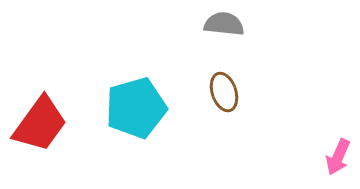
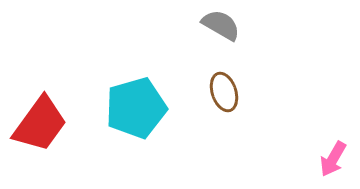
gray semicircle: moved 3 px left, 1 px down; rotated 24 degrees clockwise
pink arrow: moved 5 px left, 2 px down; rotated 6 degrees clockwise
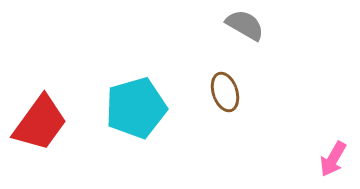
gray semicircle: moved 24 px right
brown ellipse: moved 1 px right
red trapezoid: moved 1 px up
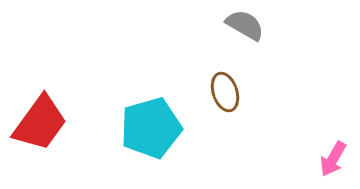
cyan pentagon: moved 15 px right, 20 px down
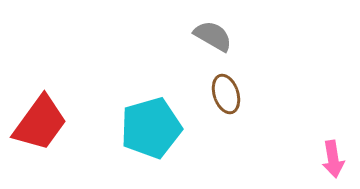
gray semicircle: moved 32 px left, 11 px down
brown ellipse: moved 1 px right, 2 px down
pink arrow: rotated 39 degrees counterclockwise
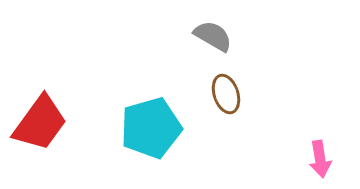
pink arrow: moved 13 px left
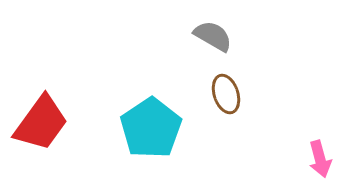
red trapezoid: moved 1 px right
cyan pentagon: rotated 18 degrees counterclockwise
pink arrow: rotated 6 degrees counterclockwise
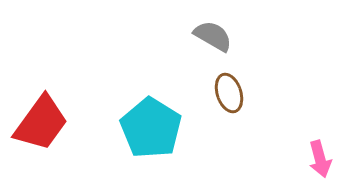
brown ellipse: moved 3 px right, 1 px up
cyan pentagon: rotated 6 degrees counterclockwise
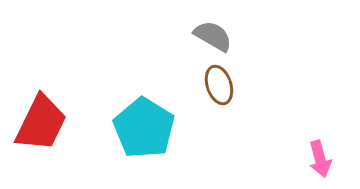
brown ellipse: moved 10 px left, 8 px up
red trapezoid: rotated 10 degrees counterclockwise
cyan pentagon: moved 7 px left
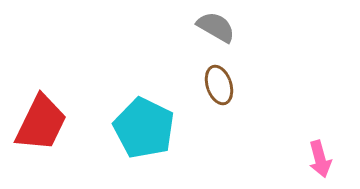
gray semicircle: moved 3 px right, 9 px up
cyan pentagon: rotated 6 degrees counterclockwise
